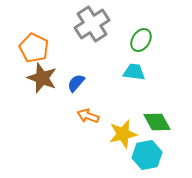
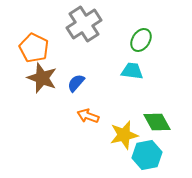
gray cross: moved 8 px left
cyan trapezoid: moved 2 px left, 1 px up
yellow star: moved 1 px right, 1 px down
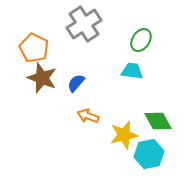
green diamond: moved 1 px right, 1 px up
cyan hexagon: moved 2 px right, 1 px up
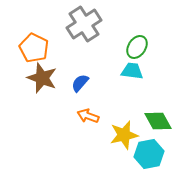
green ellipse: moved 4 px left, 7 px down
blue semicircle: moved 4 px right
